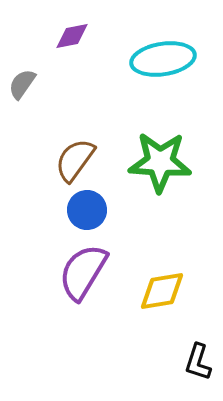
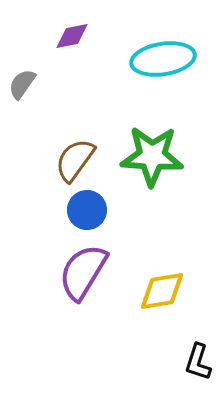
green star: moved 8 px left, 6 px up
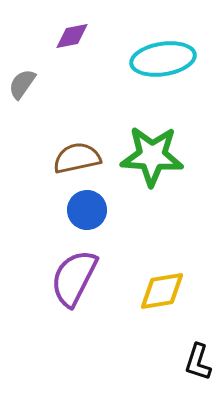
brown semicircle: moved 2 px right, 2 px up; rotated 42 degrees clockwise
purple semicircle: moved 9 px left, 6 px down; rotated 4 degrees counterclockwise
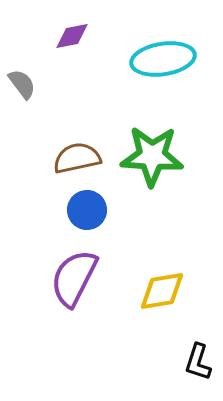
gray semicircle: rotated 108 degrees clockwise
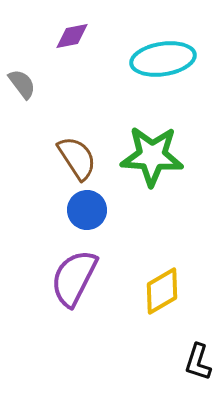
brown semicircle: rotated 69 degrees clockwise
yellow diamond: rotated 21 degrees counterclockwise
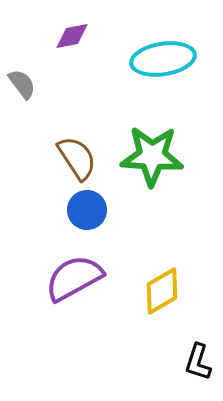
purple semicircle: rotated 34 degrees clockwise
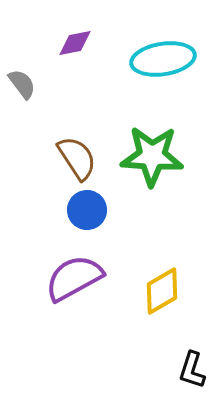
purple diamond: moved 3 px right, 7 px down
black L-shape: moved 6 px left, 8 px down
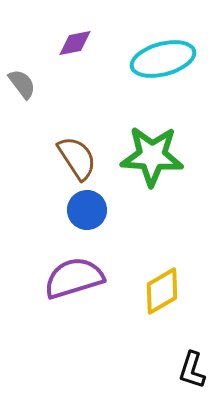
cyan ellipse: rotated 6 degrees counterclockwise
purple semicircle: rotated 12 degrees clockwise
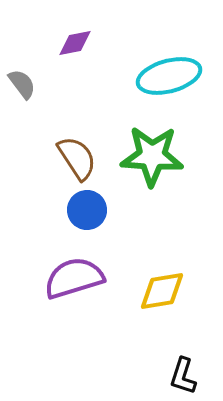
cyan ellipse: moved 6 px right, 17 px down
yellow diamond: rotated 21 degrees clockwise
black L-shape: moved 9 px left, 6 px down
